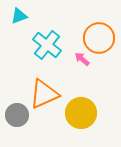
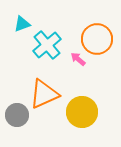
cyan triangle: moved 3 px right, 8 px down
orange circle: moved 2 px left, 1 px down
cyan cross: rotated 12 degrees clockwise
pink arrow: moved 4 px left
yellow circle: moved 1 px right, 1 px up
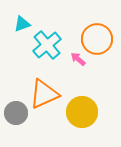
gray circle: moved 1 px left, 2 px up
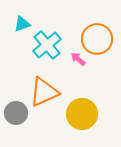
orange triangle: moved 2 px up
yellow circle: moved 2 px down
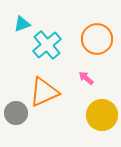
pink arrow: moved 8 px right, 19 px down
yellow circle: moved 20 px right, 1 px down
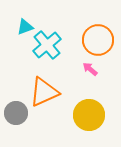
cyan triangle: moved 3 px right, 3 px down
orange circle: moved 1 px right, 1 px down
pink arrow: moved 4 px right, 9 px up
yellow circle: moved 13 px left
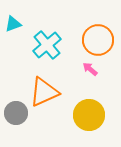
cyan triangle: moved 12 px left, 3 px up
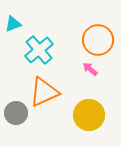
cyan cross: moved 8 px left, 5 px down
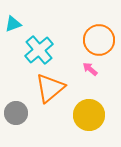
orange circle: moved 1 px right
orange triangle: moved 6 px right, 4 px up; rotated 16 degrees counterclockwise
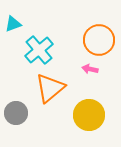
pink arrow: rotated 28 degrees counterclockwise
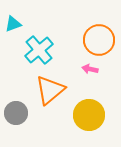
orange triangle: moved 2 px down
